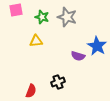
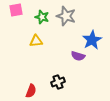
gray star: moved 1 px left, 1 px up
blue star: moved 5 px left, 6 px up; rotated 12 degrees clockwise
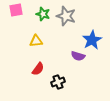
green star: moved 1 px right, 3 px up
red semicircle: moved 7 px right, 22 px up; rotated 16 degrees clockwise
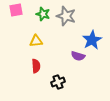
red semicircle: moved 2 px left, 3 px up; rotated 40 degrees counterclockwise
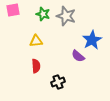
pink square: moved 3 px left
purple semicircle: rotated 24 degrees clockwise
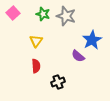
pink square: moved 3 px down; rotated 32 degrees counterclockwise
yellow triangle: rotated 48 degrees counterclockwise
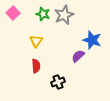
gray star: moved 2 px left, 1 px up; rotated 30 degrees clockwise
blue star: rotated 24 degrees counterclockwise
purple semicircle: rotated 96 degrees clockwise
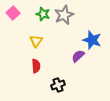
black cross: moved 3 px down
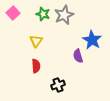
blue star: rotated 12 degrees clockwise
purple semicircle: rotated 64 degrees counterclockwise
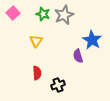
red semicircle: moved 1 px right, 7 px down
